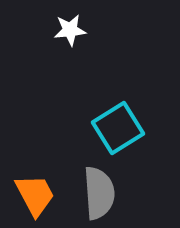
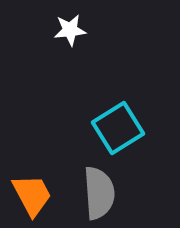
orange trapezoid: moved 3 px left
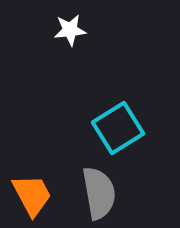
gray semicircle: rotated 6 degrees counterclockwise
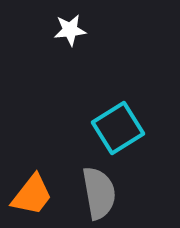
orange trapezoid: rotated 66 degrees clockwise
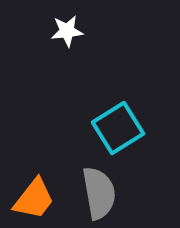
white star: moved 3 px left, 1 px down
orange trapezoid: moved 2 px right, 4 px down
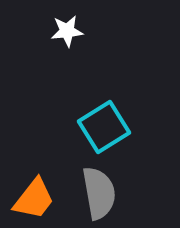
cyan square: moved 14 px left, 1 px up
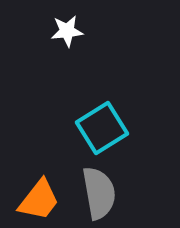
cyan square: moved 2 px left, 1 px down
orange trapezoid: moved 5 px right, 1 px down
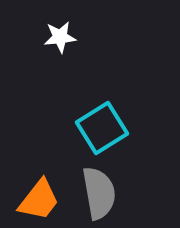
white star: moved 7 px left, 6 px down
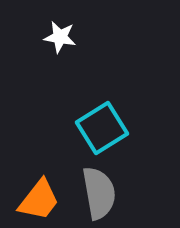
white star: rotated 16 degrees clockwise
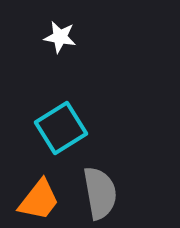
cyan square: moved 41 px left
gray semicircle: moved 1 px right
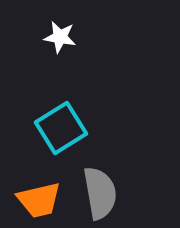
orange trapezoid: rotated 39 degrees clockwise
